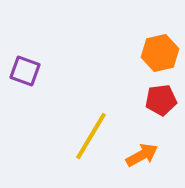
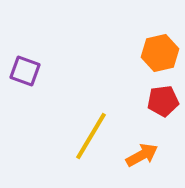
red pentagon: moved 2 px right, 1 px down
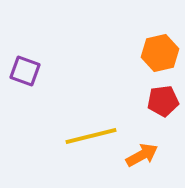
yellow line: rotated 45 degrees clockwise
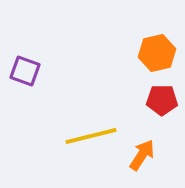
orange hexagon: moved 3 px left
red pentagon: moved 1 px left, 1 px up; rotated 8 degrees clockwise
orange arrow: rotated 28 degrees counterclockwise
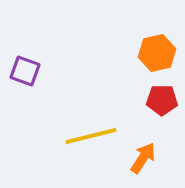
orange arrow: moved 1 px right, 3 px down
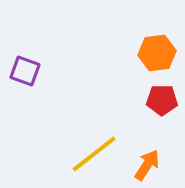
orange hexagon: rotated 6 degrees clockwise
yellow line: moved 3 px right, 18 px down; rotated 24 degrees counterclockwise
orange arrow: moved 4 px right, 7 px down
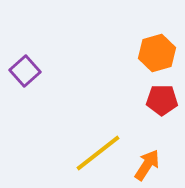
orange hexagon: rotated 9 degrees counterclockwise
purple square: rotated 28 degrees clockwise
yellow line: moved 4 px right, 1 px up
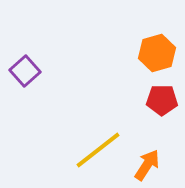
yellow line: moved 3 px up
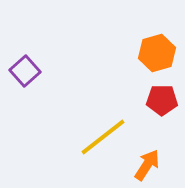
yellow line: moved 5 px right, 13 px up
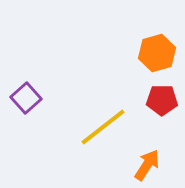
purple square: moved 1 px right, 27 px down
yellow line: moved 10 px up
